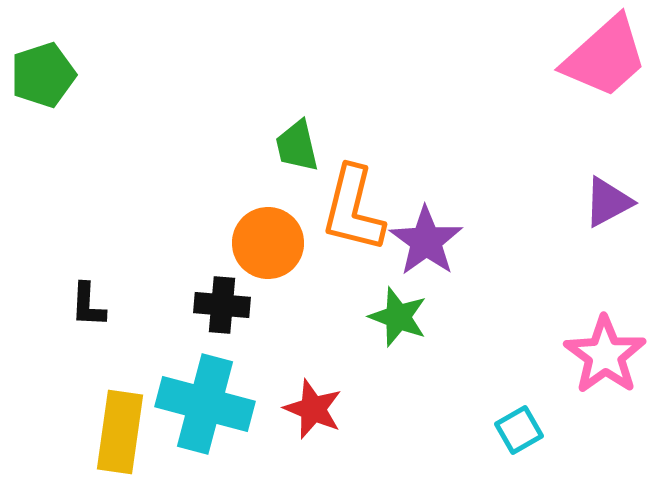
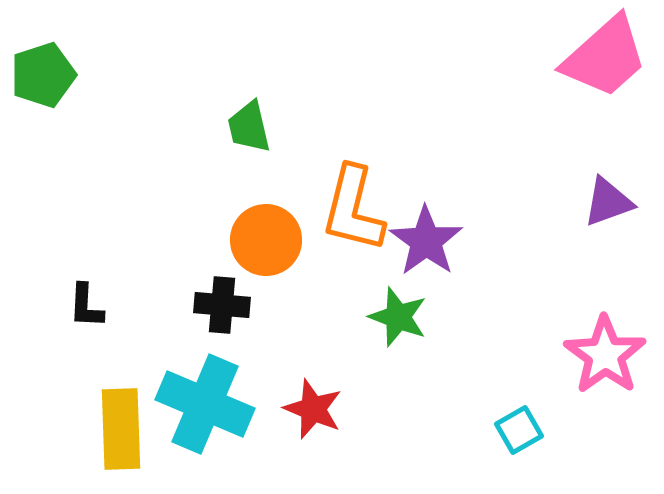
green trapezoid: moved 48 px left, 19 px up
purple triangle: rotated 8 degrees clockwise
orange circle: moved 2 px left, 3 px up
black L-shape: moved 2 px left, 1 px down
cyan cross: rotated 8 degrees clockwise
yellow rectangle: moved 1 px right, 3 px up; rotated 10 degrees counterclockwise
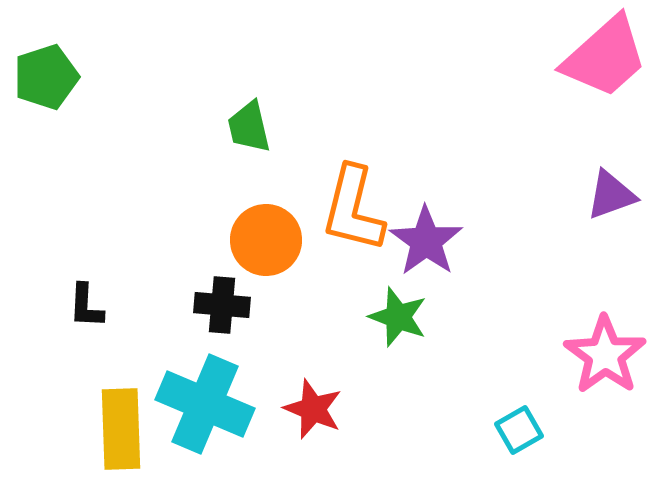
green pentagon: moved 3 px right, 2 px down
purple triangle: moved 3 px right, 7 px up
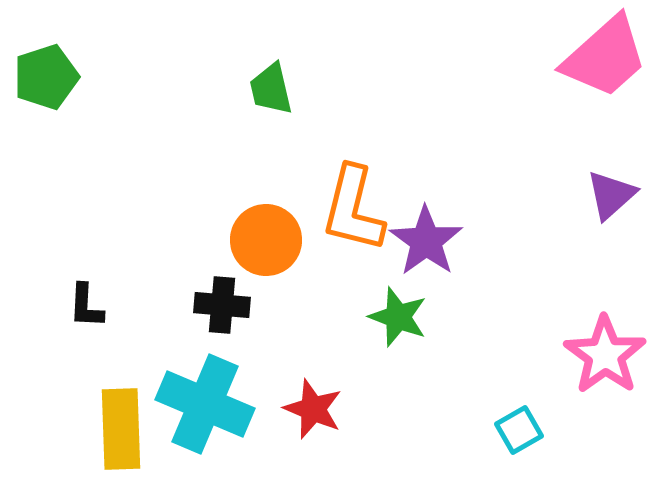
green trapezoid: moved 22 px right, 38 px up
purple triangle: rotated 22 degrees counterclockwise
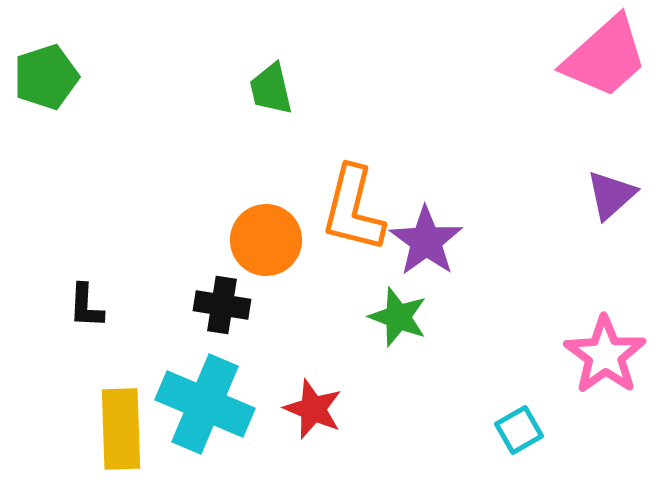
black cross: rotated 4 degrees clockwise
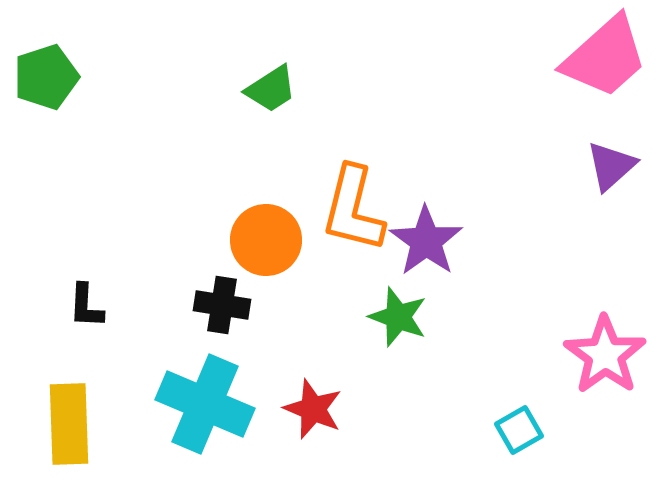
green trapezoid: rotated 110 degrees counterclockwise
purple triangle: moved 29 px up
yellow rectangle: moved 52 px left, 5 px up
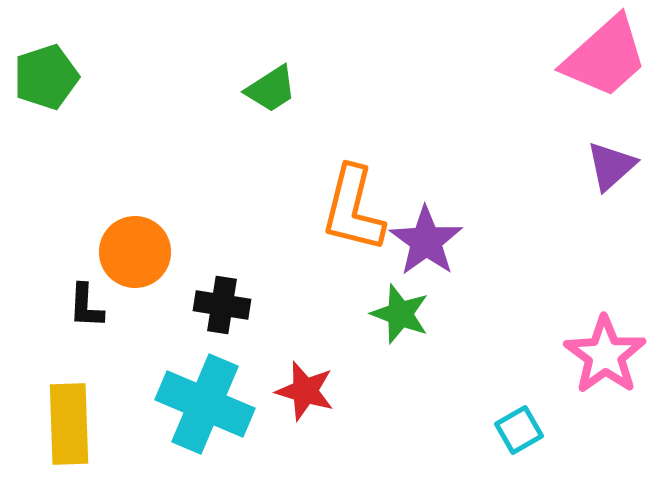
orange circle: moved 131 px left, 12 px down
green star: moved 2 px right, 3 px up
red star: moved 8 px left, 18 px up; rotated 6 degrees counterclockwise
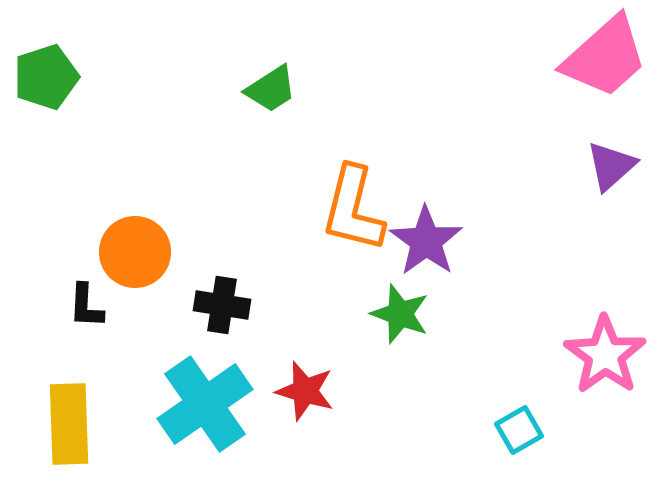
cyan cross: rotated 32 degrees clockwise
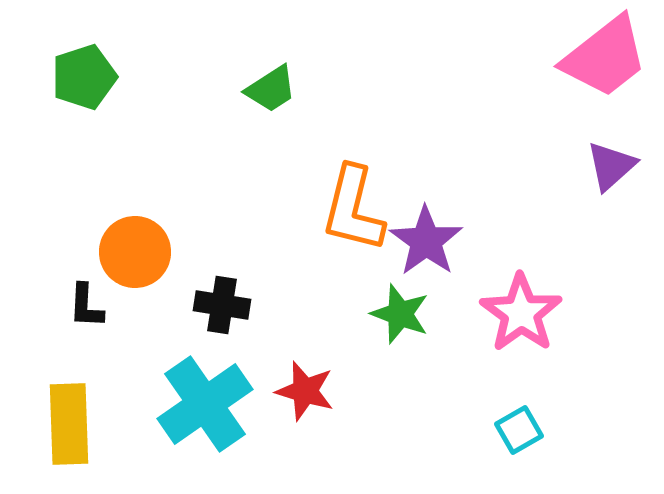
pink trapezoid: rotated 4 degrees clockwise
green pentagon: moved 38 px right
pink star: moved 84 px left, 42 px up
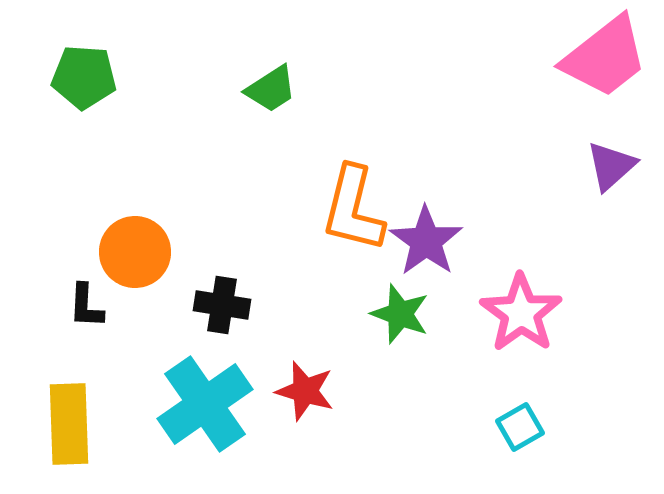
green pentagon: rotated 22 degrees clockwise
cyan square: moved 1 px right, 3 px up
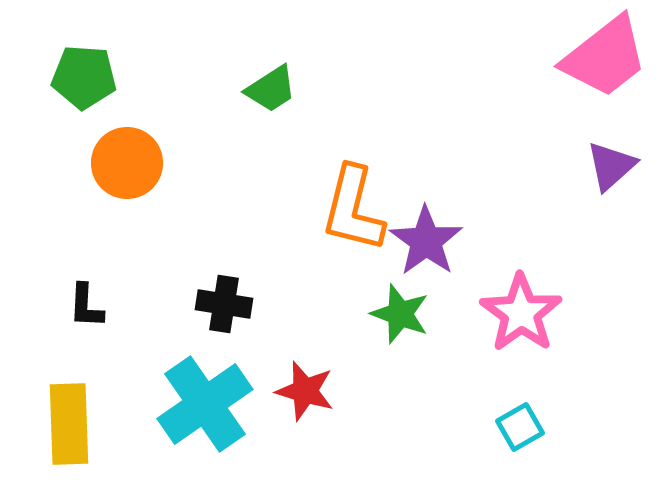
orange circle: moved 8 px left, 89 px up
black cross: moved 2 px right, 1 px up
